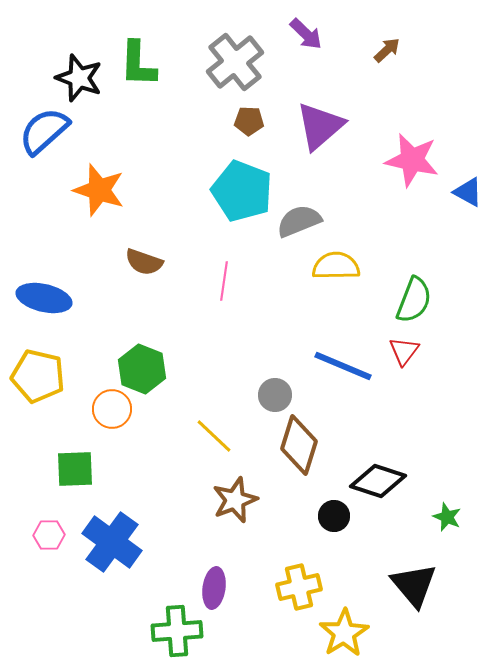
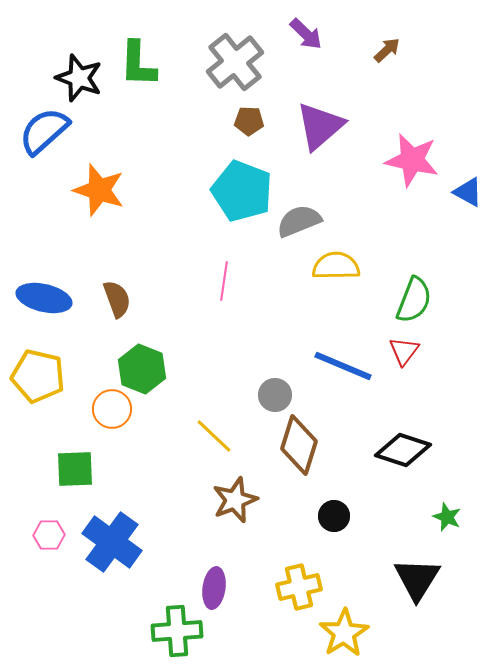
brown semicircle: moved 27 px left, 37 px down; rotated 129 degrees counterclockwise
black diamond: moved 25 px right, 31 px up
black triangle: moved 3 px right, 6 px up; rotated 12 degrees clockwise
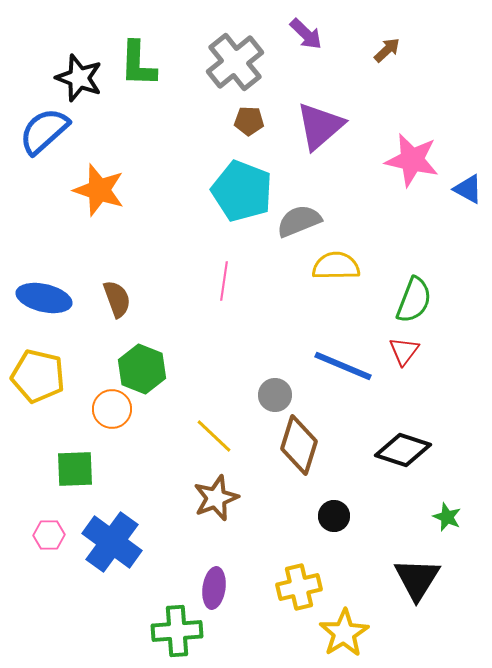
blue triangle: moved 3 px up
brown star: moved 19 px left, 2 px up
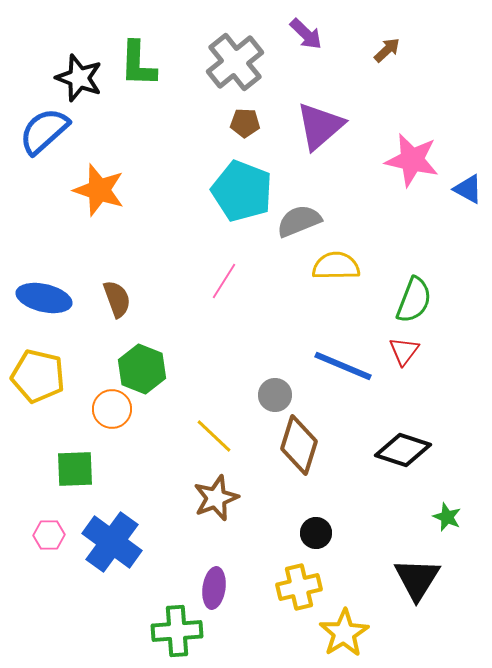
brown pentagon: moved 4 px left, 2 px down
pink line: rotated 24 degrees clockwise
black circle: moved 18 px left, 17 px down
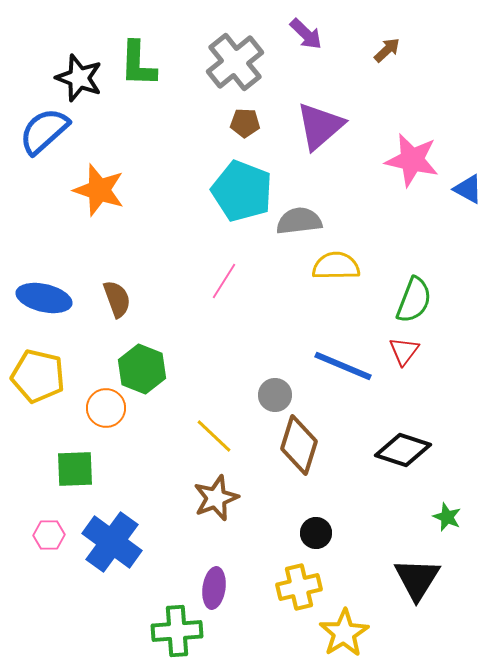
gray semicircle: rotated 15 degrees clockwise
orange circle: moved 6 px left, 1 px up
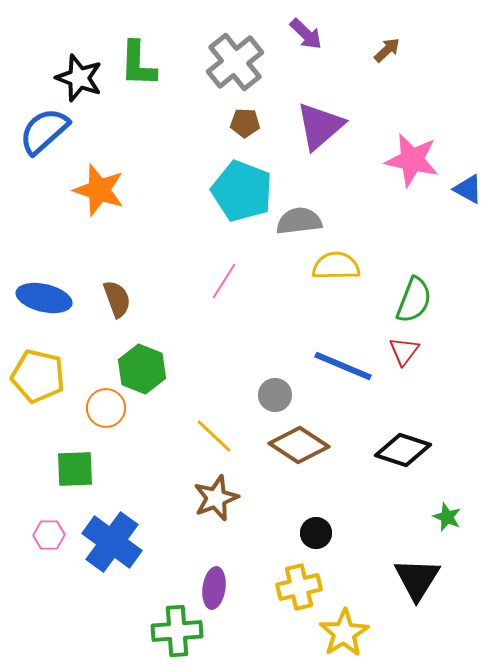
brown diamond: rotated 74 degrees counterclockwise
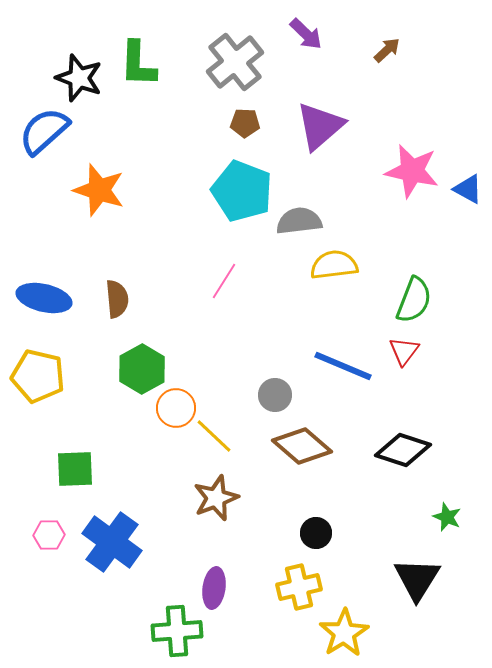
pink star: moved 11 px down
yellow semicircle: moved 2 px left, 1 px up; rotated 6 degrees counterclockwise
brown semicircle: rotated 15 degrees clockwise
green hexagon: rotated 9 degrees clockwise
orange circle: moved 70 px right
brown diamond: moved 3 px right, 1 px down; rotated 8 degrees clockwise
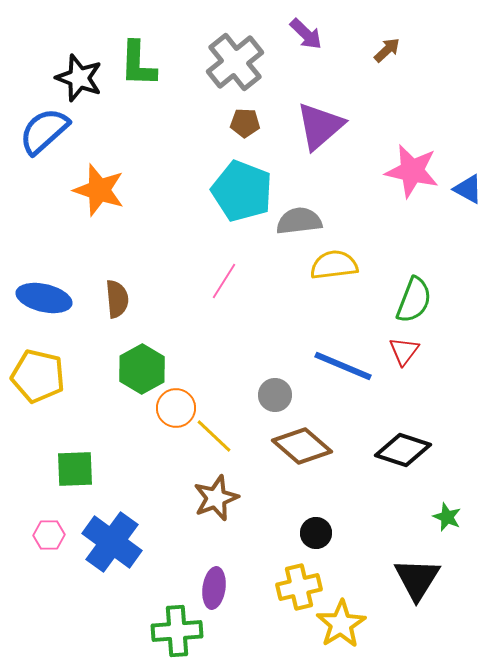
yellow star: moved 3 px left, 9 px up
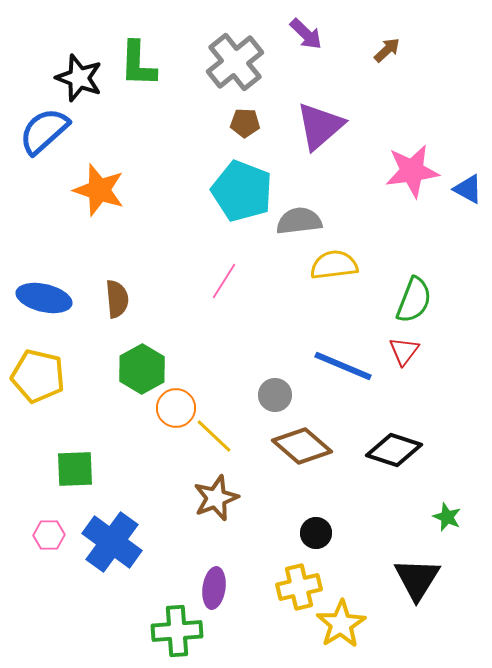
pink star: rotated 20 degrees counterclockwise
black diamond: moved 9 px left
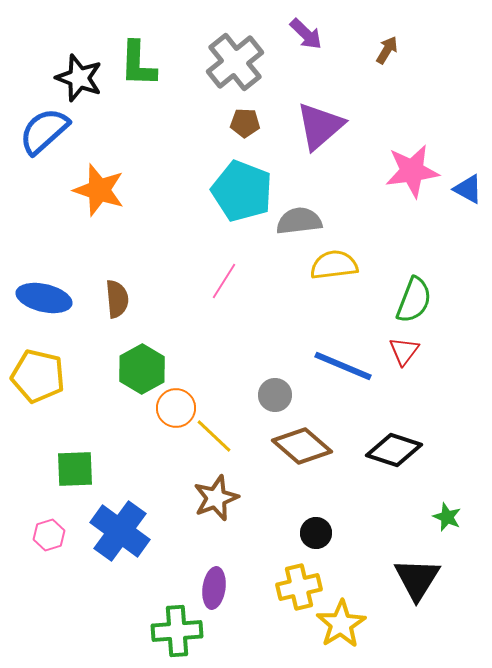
brown arrow: rotated 16 degrees counterclockwise
pink hexagon: rotated 16 degrees counterclockwise
blue cross: moved 8 px right, 11 px up
